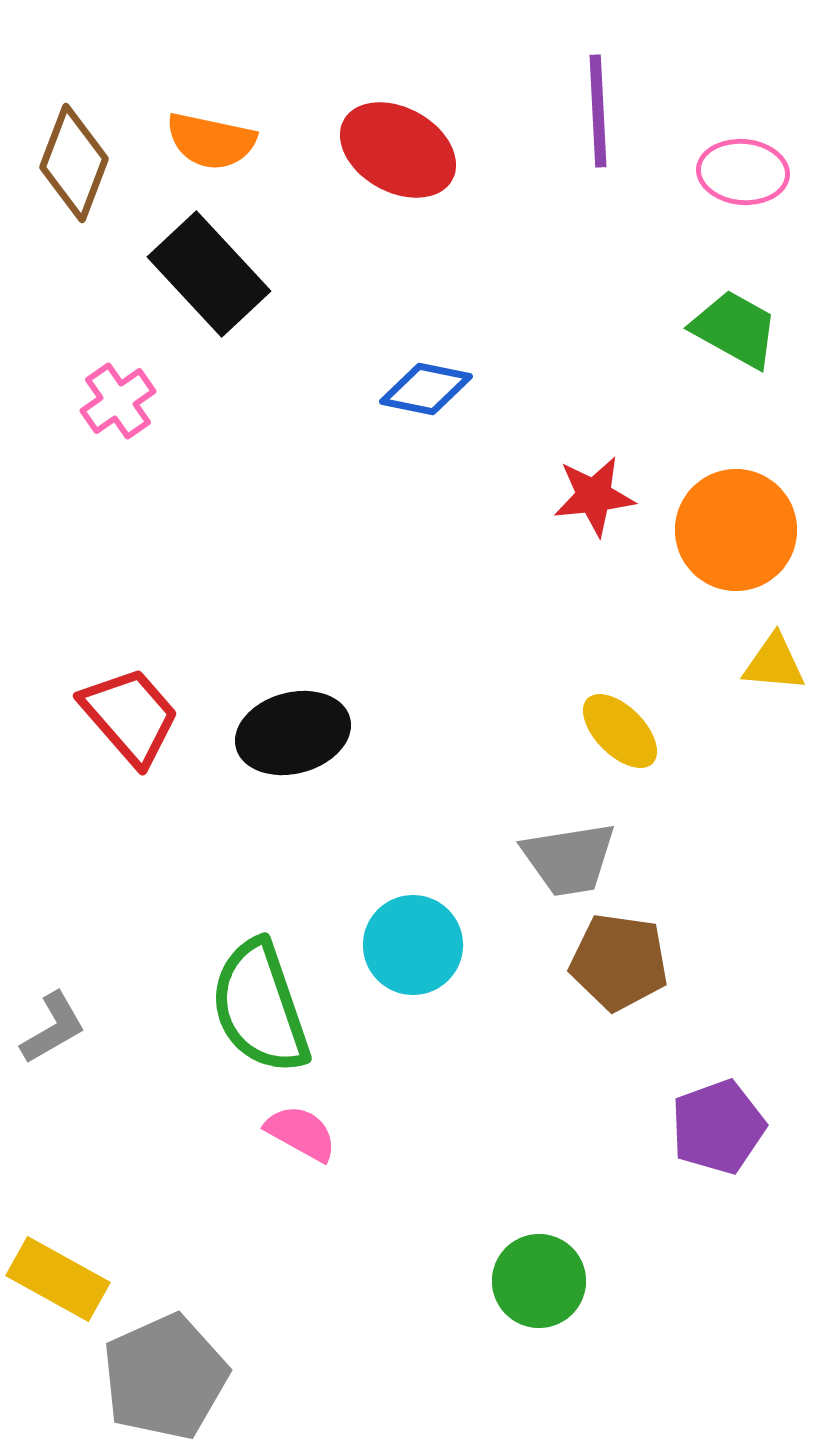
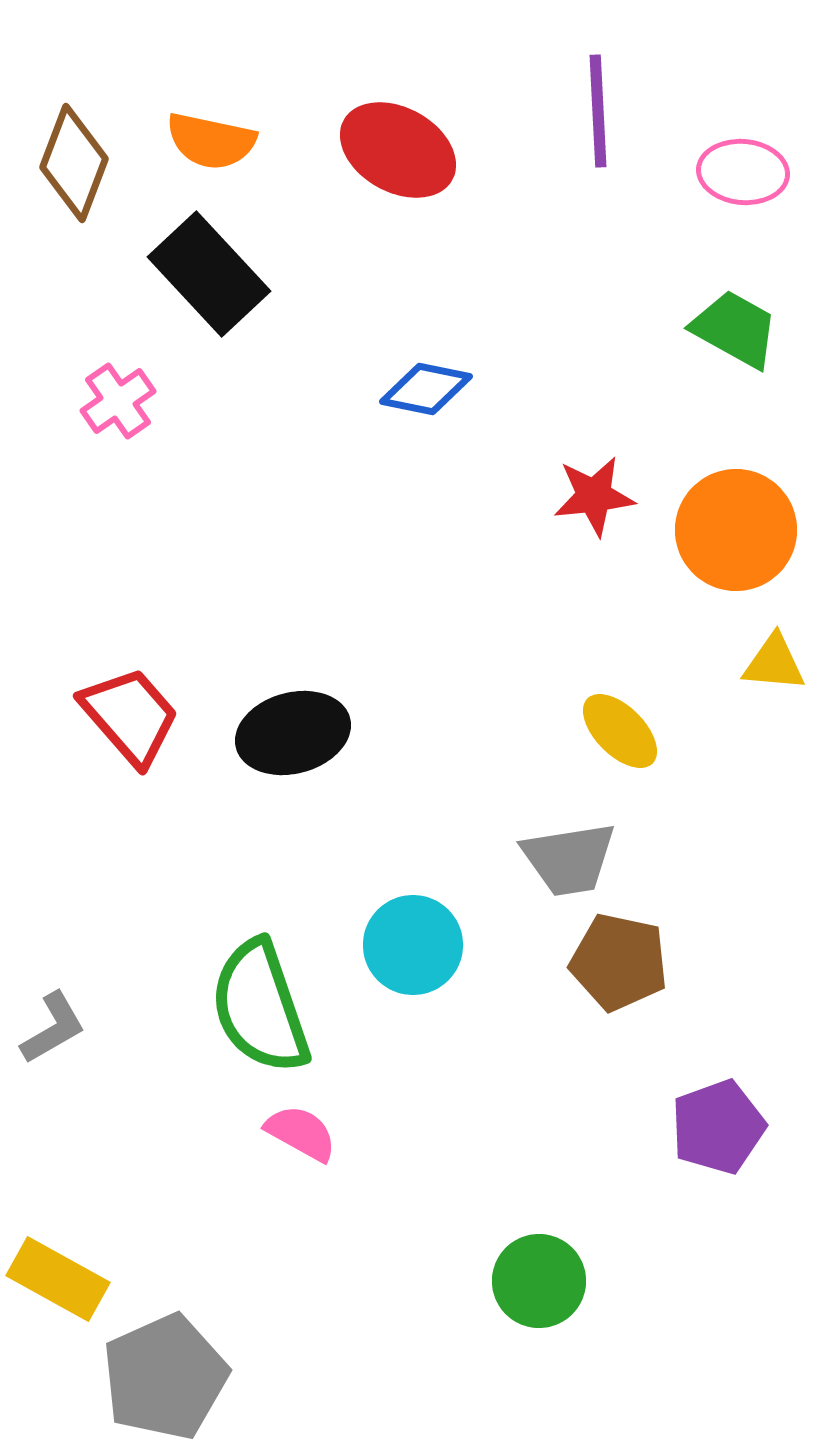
brown pentagon: rotated 4 degrees clockwise
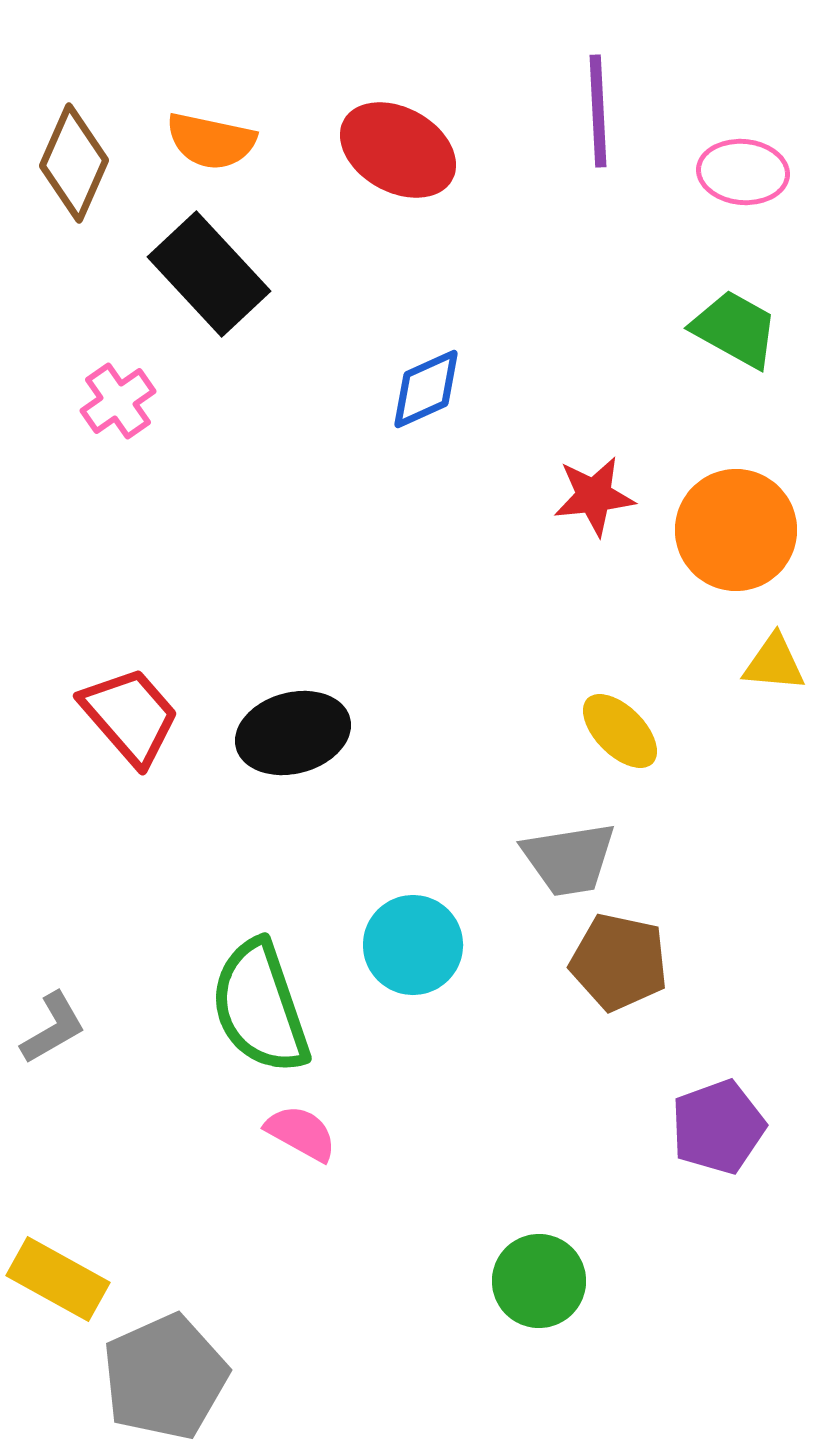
brown diamond: rotated 3 degrees clockwise
blue diamond: rotated 36 degrees counterclockwise
